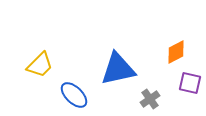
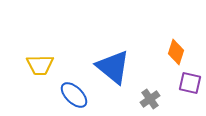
orange diamond: rotated 45 degrees counterclockwise
yellow trapezoid: rotated 44 degrees clockwise
blue triangle: moved 5 px left, 2 px up; rotated 51 degrees clockwise
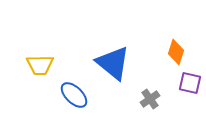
blue triangle: moved 4 px up
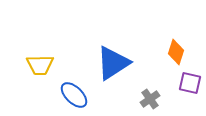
blue triangle: rotated 48 degrees clockwise
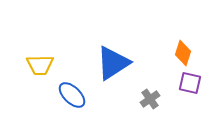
orange diamond: moved 7 px right, 1 px down
blue ellipse: moved 2 px left
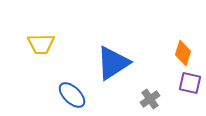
yellow trapezoid: moved 1 px right, 21 px up
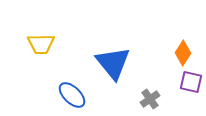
orange diamond: rotated 15 degrees clockwise
blue triangle: rotated 36 degrees counterclockwise
purple square: moved 1 px right, 1 px up
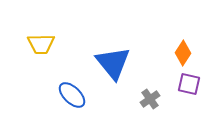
purple square: moved 2 px left, 2 px down
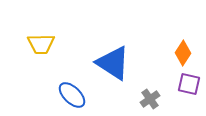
blue triangle: rotated 18 degrees counterclockwise
